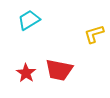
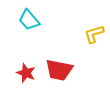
cyan trapezoid: rotated 100 degrees counterclockwise
red star: rotated 12 degrees counterclockwise
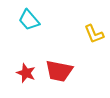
yellow L-shape: rotated 95 degrees counterclockwise
red trapezoid: moved 1 px down
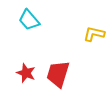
yellow L-shape: rotated 125 degrees clockwise
red trapezoid: moved 1 px left, 3 px down; rotated 96 degrees clockwise
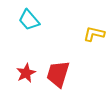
red star: rotated 24 degrees clockwise
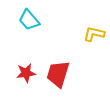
red star: rotated 18 degrees clockwise
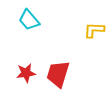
yellow L-shape: moved 4 px up; rotated 10 degrees counterclockwise
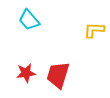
red trapezoid: moved 1 px down
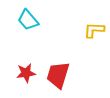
cyan trapezoid: moved 1 px left
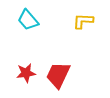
yellow L-shape: moved 11 px left, 9 px up
red trapezoid: rotated 8 degrees clockwise
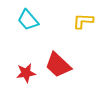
red trapezoid: moved 10 px up; rotated 72 degrees counterclockwise
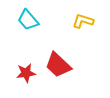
yellow L-shape: rotated 15 degrees clockwise
